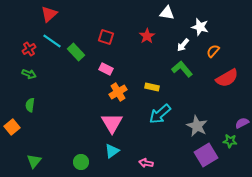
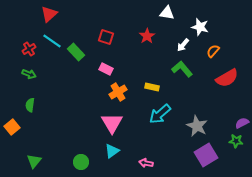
green star: moved 6 px right
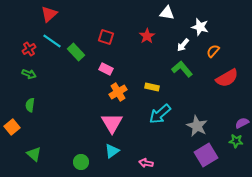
green triangle: moved 7 px up; rotated 28 degrees counterclockwise
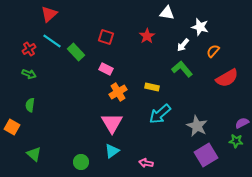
orange square: rotated 21 degrees counterclockwise
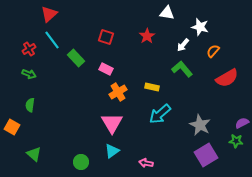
cyan line: moved 1 px up; rotated 18 degrees clockwise
green rectangle: moved 6 px down
gray star: moved 3 px right, 1 px up
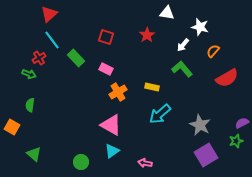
red star: moved 1 px up
red cross: moved 10 px right, 9 px down
pink triangle: moved 1 px left, 2 px down; rotated 30 degrees counterclockwise
green star: rotated 24 degrees counterclockwise
pink arrow: moved 1 px left
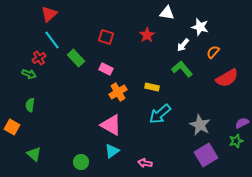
orange semicircle: moved 1 px down
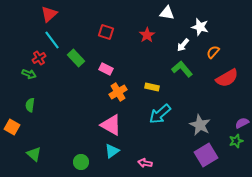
red square: moved 5 px up
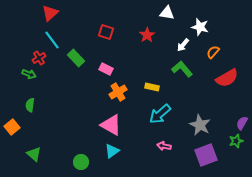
red triangle: moved 1 px right, 1 px up
purple semicircle: rotated 32 degrees counterclockwise
orange square: rotated 21 degrees clockwise
purple square: rotated 10 degrees clockwise
pink arrow: moved 19 px right, 17 px up
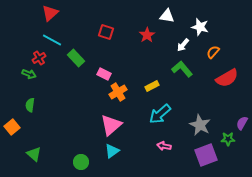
white triangle: moved 3 px down
cyan line: rotated 24 degrees counterclockwise
pink rectangle: moved 2 px left, 5 px down
yellow rectangle: moved 1 px up; rotated 40 degrees counterclockwise
pink triangle: rotated 50 degrees clockwise
green star: moved 8 px left, 2 px up; rotated 16 degrees clockwise
